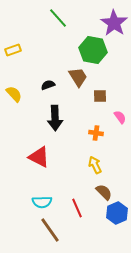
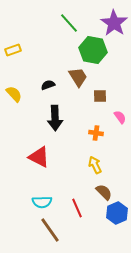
green line: moved 11 px right, 5 px down
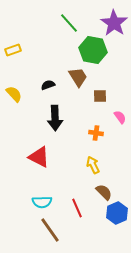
yellow arrow: moved 2 px left
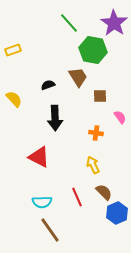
yellow semicircle: moved 5 px down
red line: moved 11 px up
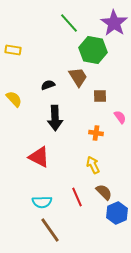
yellow rectangle: rotated 28 degrees clockwise
